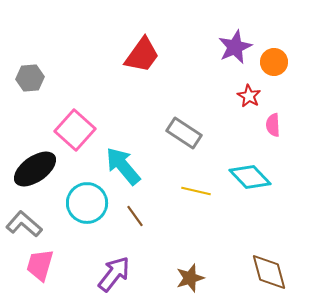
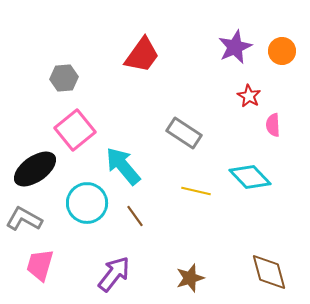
orange circle: moved 8 px right, 11 px up
gray hexagon: moved 34 px right
pink square: rotated 9 degrees clockwise
gray L-shape: moved 5 px up; rotated 12 degrees counterclockwise
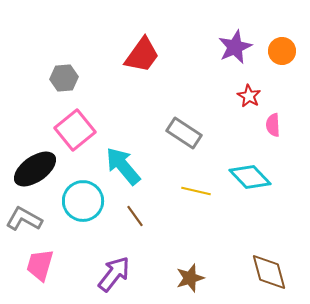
cyan circle: moved 4 px left, 2 px up
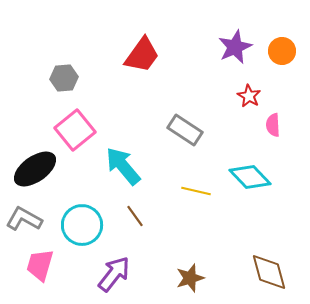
gray rectangle: moved 1 px right, 3 px up
cyan circle: moved 1 px left, 24 px down
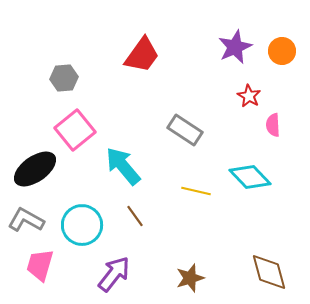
gray L-shape: moved 2 px right, 1 px down
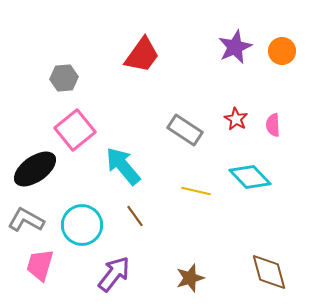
red star: moved 13 px left, 23 px down
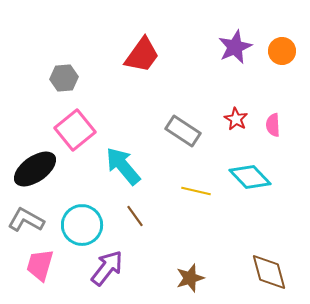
gray rectangle: moved 2 px left, 1 px down
purple arrow: moved 7 px left, 6 px up
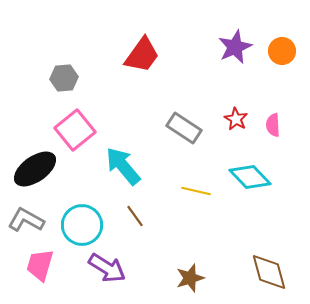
gray rectangle: moved 1 px right, 3 px up
purple arrow: rotated 84 degrees clockwise
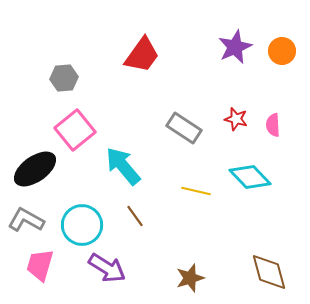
red star: rotated 15 degrees counterclockwise
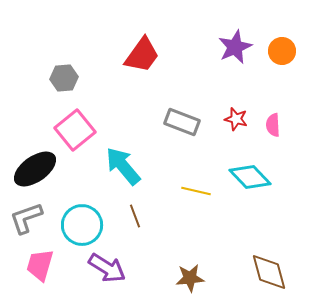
gray rectangle: moved 2 px left, 6 px up; rotated 12 degrees counterclockwise
brown line: rotated 15 degrees clockwise
gray L-shape: moved 2 px up; rotated 48 degrees counterclockwise
brown star: rotated 12 degrees clockwise
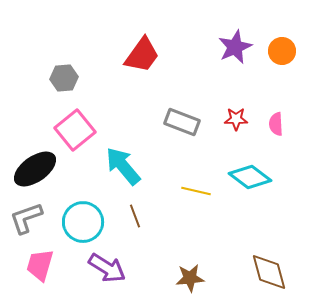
red star: rotated 15 degrees counterclockwise
pink semicircle: moved 3 px right, 1 px up
cyan diamond: rotated 9 degrees counterclockwise
cyan circle: moved 1 px right, 3 px up
